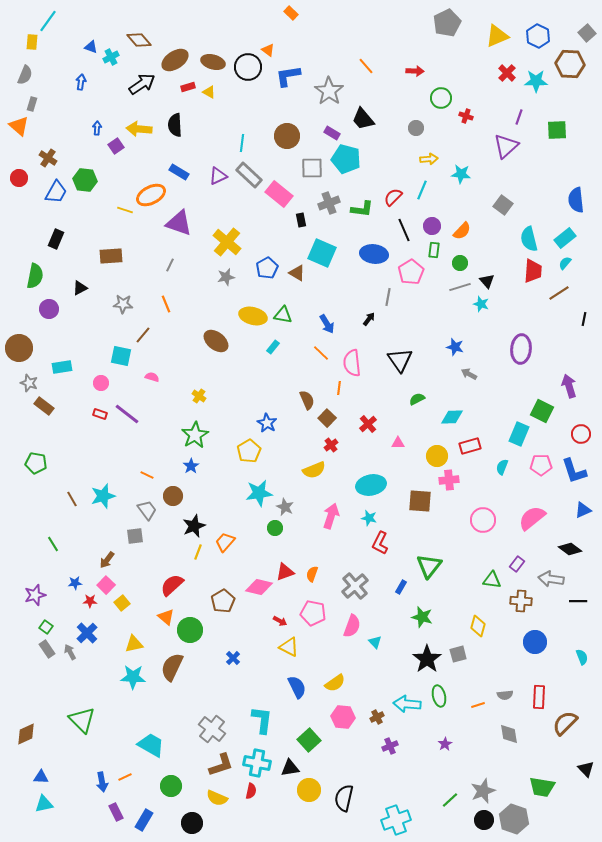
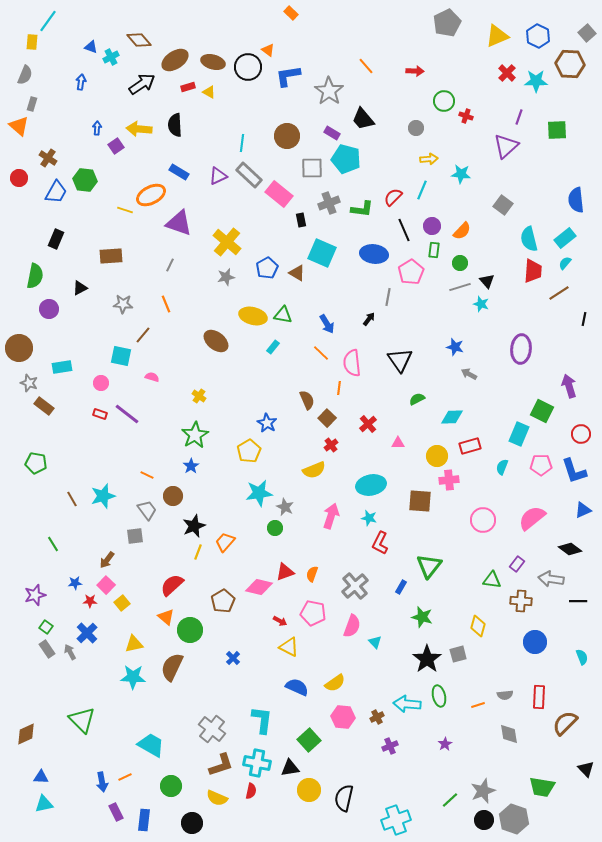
green circle at (441, 98): moved 3 px right, 3 px down
blue semicircle at (297, 687): rotated 40 degrees counterclockwise
blue rectangle at (144, 820): rotated 25 degrees counterclockwise
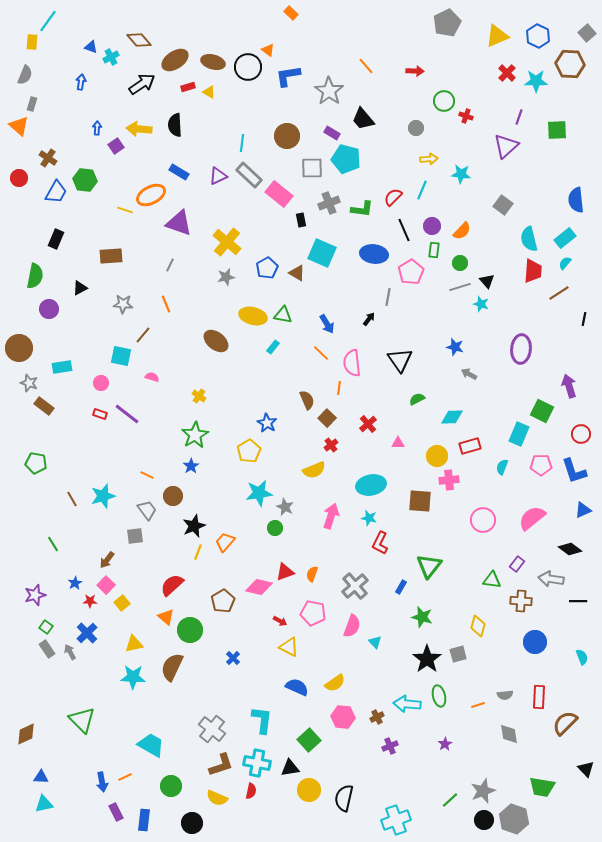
blue star at (75, 583): rotated 24 degrees counterclockwise
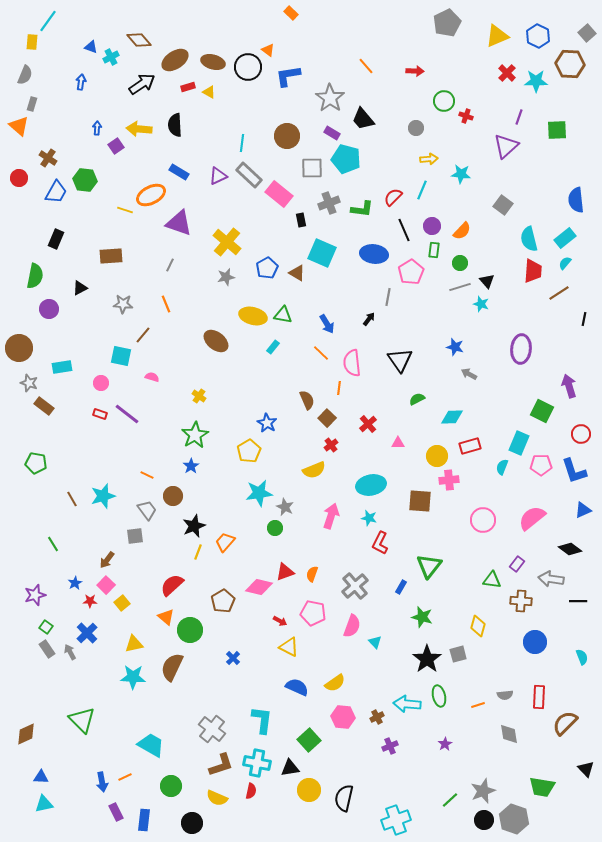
gray star at (329, 91): moved 1 px right, 7 px down
cyan rectangle at (519, 434): moved 9 px down
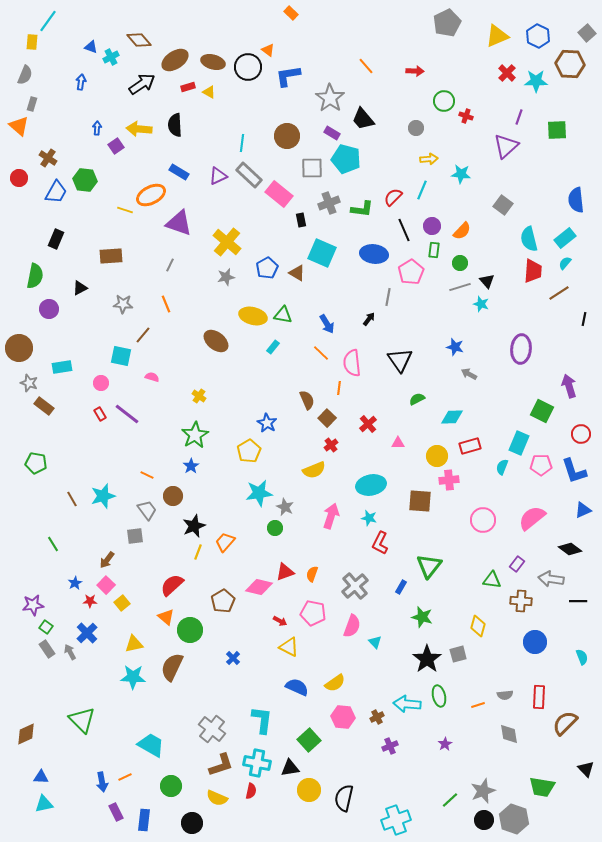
red rectangle at (100, 414): rotated 40 degrees clockwise
purple star at (35, 595): moved 2 px left, 10 px down; rotated 10 degrees clockwise
